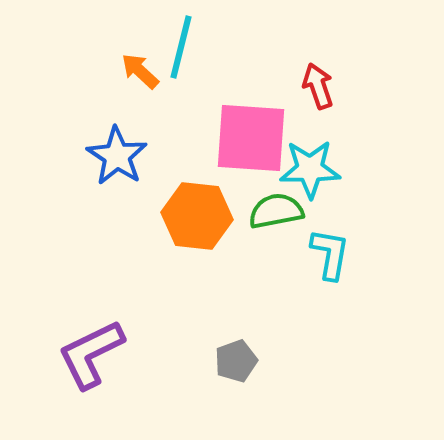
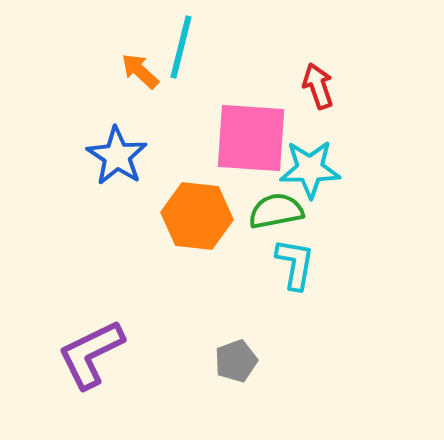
cyan L-shape: moved 35 px left, 10 px down
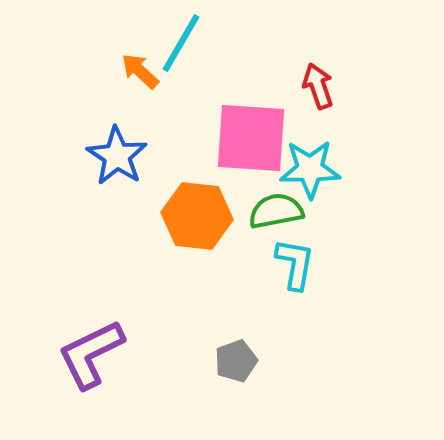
cyan line: moved 4 px up; rotated 16 degrees clockwise
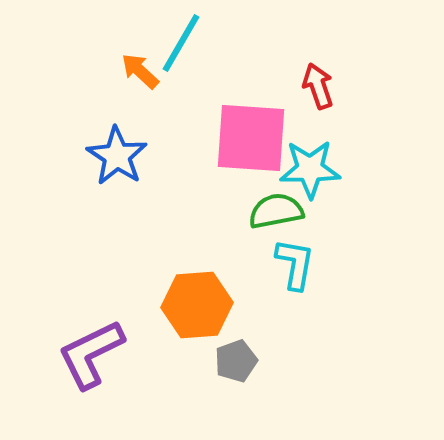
orange hexagon: moved 89 px down; rotated 10 degrees counterclockwise
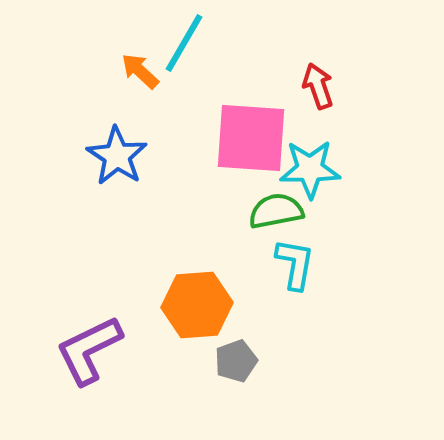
cyan line: moved 3 px right
purple L-shape: moved 2 px left, 4 px up
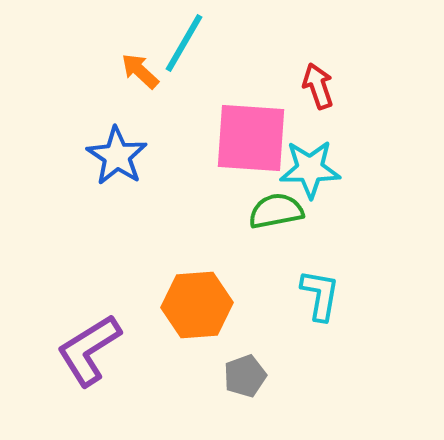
cyan L-shape: moved 25 px right, 31 px down
purple L-shape: rotated 6 degrees counterclockwise
gray pentagon: moved 9 px right, 15 px down
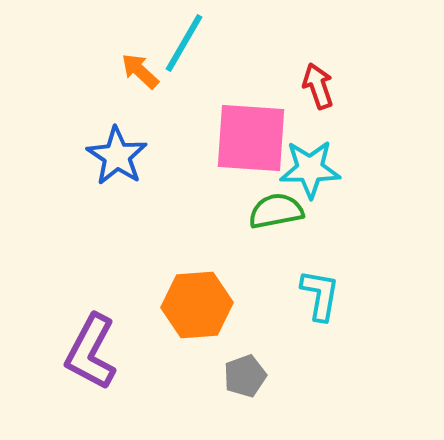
purple L-shape: moved 2 px right, 2 px down; rotated 30 degrees counterclockwise
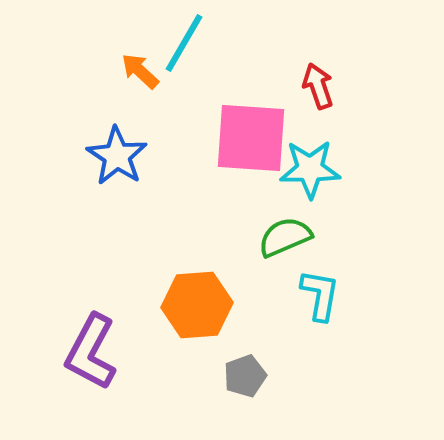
green semicircle: moved 9 px right, 26 px down; rotated 12 degrees counterclockwise
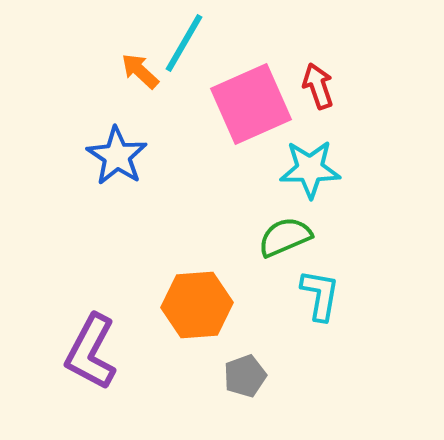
pink square: moved 34 px up; rotated 28 degrees counterclockwise
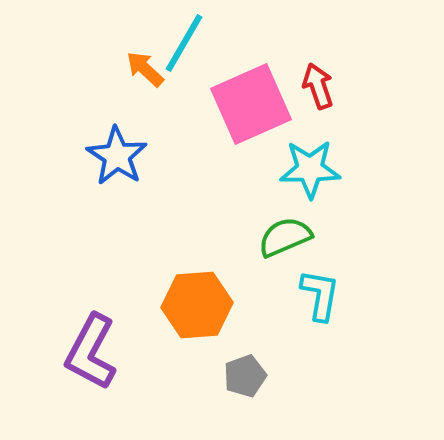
orange arrow: moved 5 px right, 2 px up
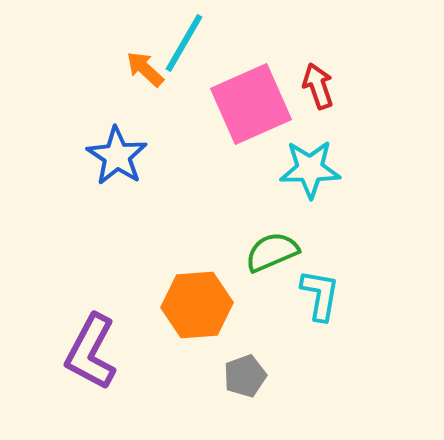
green semicircle: moved 13 px left, 15 px down
